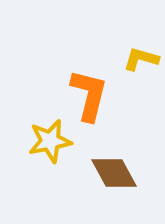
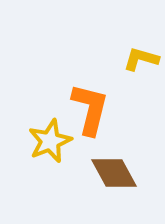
orange L-shape: moved 1 px right, 14 px down
yellow star: rotated 12 degrees counterclockwise
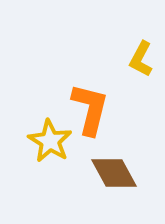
yellow L-shape: rotated 78 degrees counterclockwise
yellow star: rotated 18 degrees counterclockwise
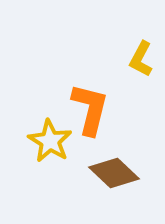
brown diamond: rotated 18 degrees counterclockwise
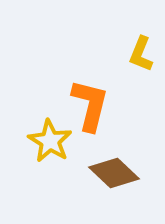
yellow L-shape: moved 5 px up; rotated 6 degrees counterclockwise
orange L-shape: moved 4 px up
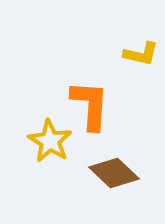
yellow L-shape: rotated 99 degrees counterclockwise
orange L-shape: rotated 10 degrees counterclockwise
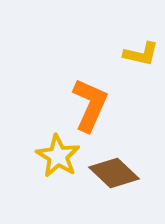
orange L-shape: rotated 20 degrees clockwise
yellow star: moved 8 px right, 15 px down
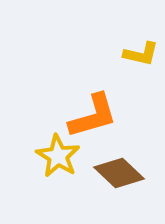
orange L-shape: moved 3 px right, 11 px down; rotated 50 degrees clockwise
brown diamond: moved 5 px right
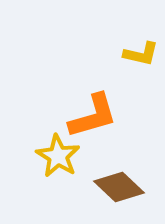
brown diamond: moved 14 px down
